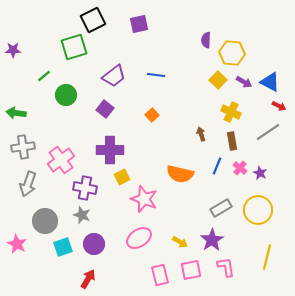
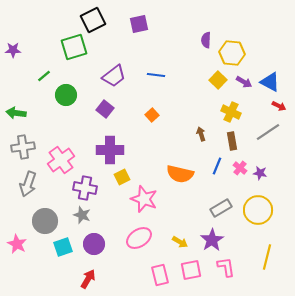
purple star at (260, 173): rotated 16 degrees counterclockwise
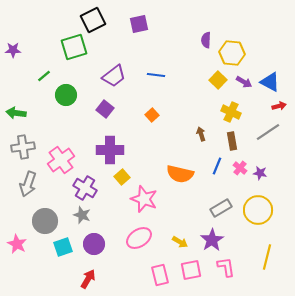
red arrow at (279, 106): rotated 40 degrees counterclockwise
yellow square at (122, 177): rotated 14 degrees counterclockwise
purple cross at (85, 188): rotated 20 degrees clockwise
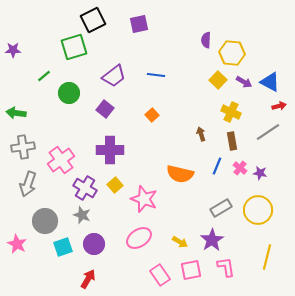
green circle at (66, 95): moved 3 px right, 2 px up
yellow square at (122, 177): moved 7 px left, 8 px down
pink rectangle at (160, 275): rotated 20 degrees counterclockwise
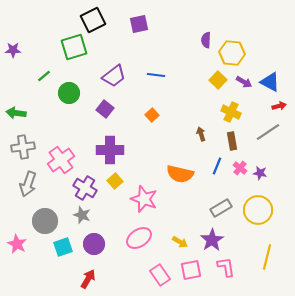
yellow square at (115, 185): moved 4 px up
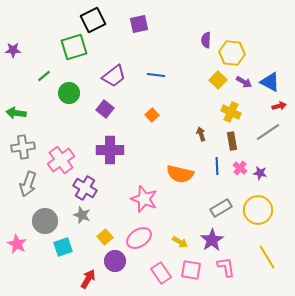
blue line at (217, 166): rotated 24 degrees counterclockwise
yellow square at (115, 181): moved 10 px left, 56 px down
purple circle at (94, 244): moved 21 px right, 17 px down
yellow line at (267, 257): rotated 45 degrees counterclockwise
pink square at (191, 270): rotated 20 degrees clockwise
pink rectangle at (160, 275): moved 1 px right, 2 px up
